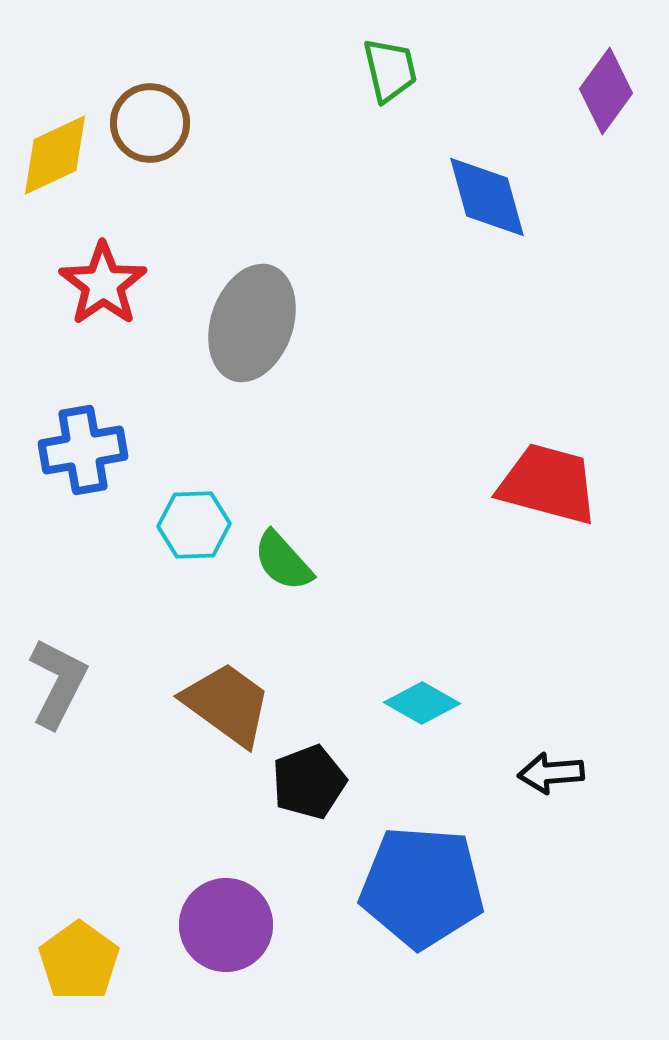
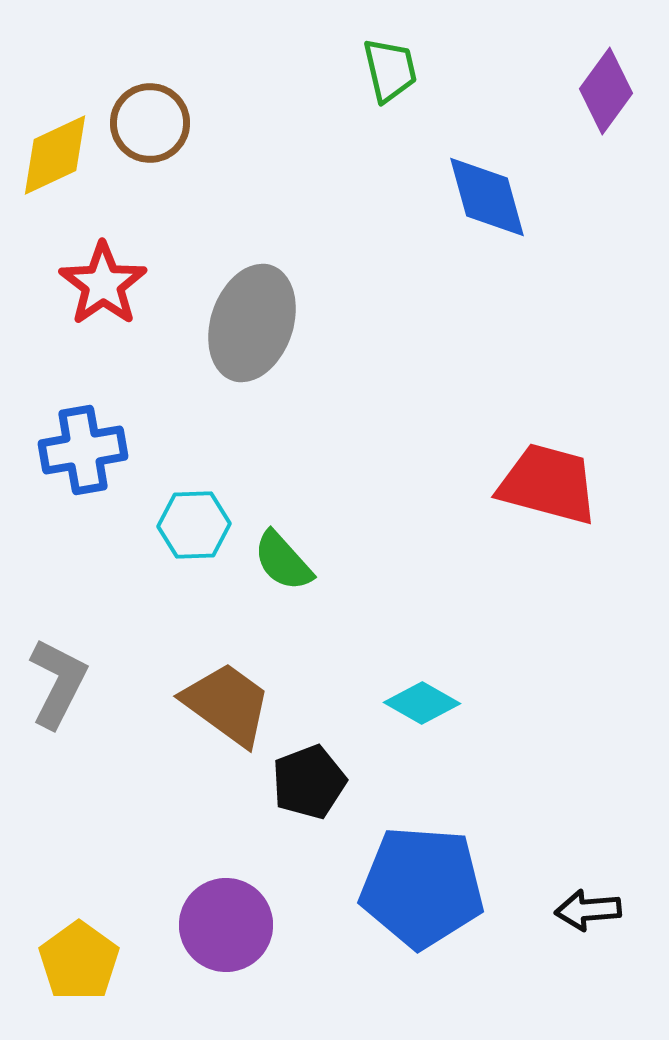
black arrow: moved 37 px right, 137 px down
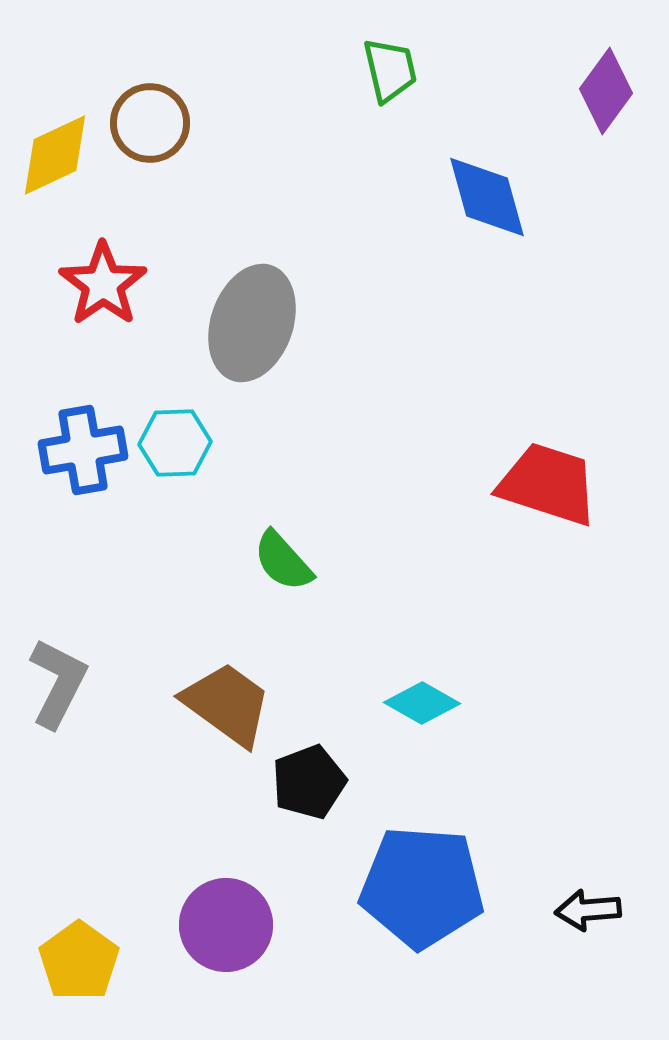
red trapezoid: rotated 3 degrees clockwise
cyan hexagon: moved 19 px left, 82 px up
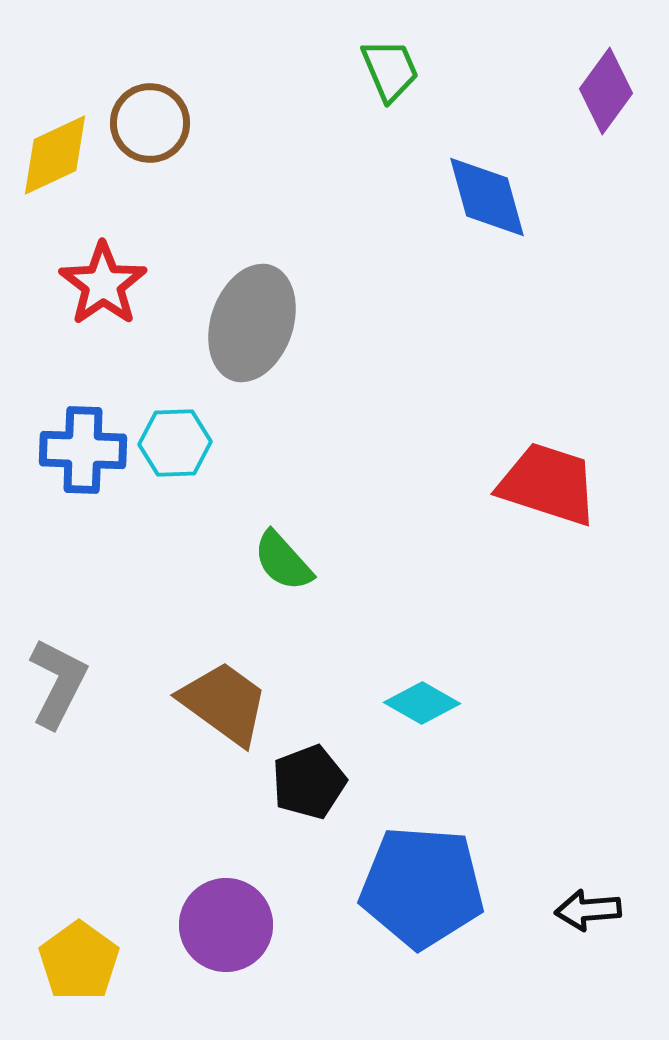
green trapezoid: rotated 10 degrees counterclockwise
blue cross: rotated 12 degrees clockwise
brown trapezoid: moved 3 px left, 1 px up
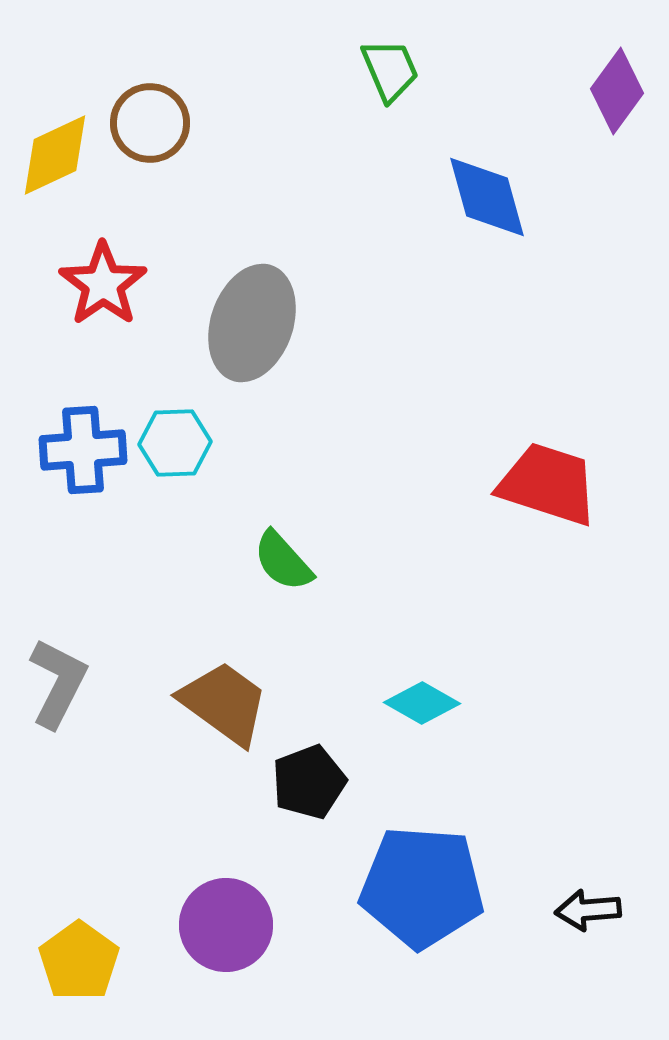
purple diamond: moved 11 px right
blue cross: rotated 6 degrees counterclockwise
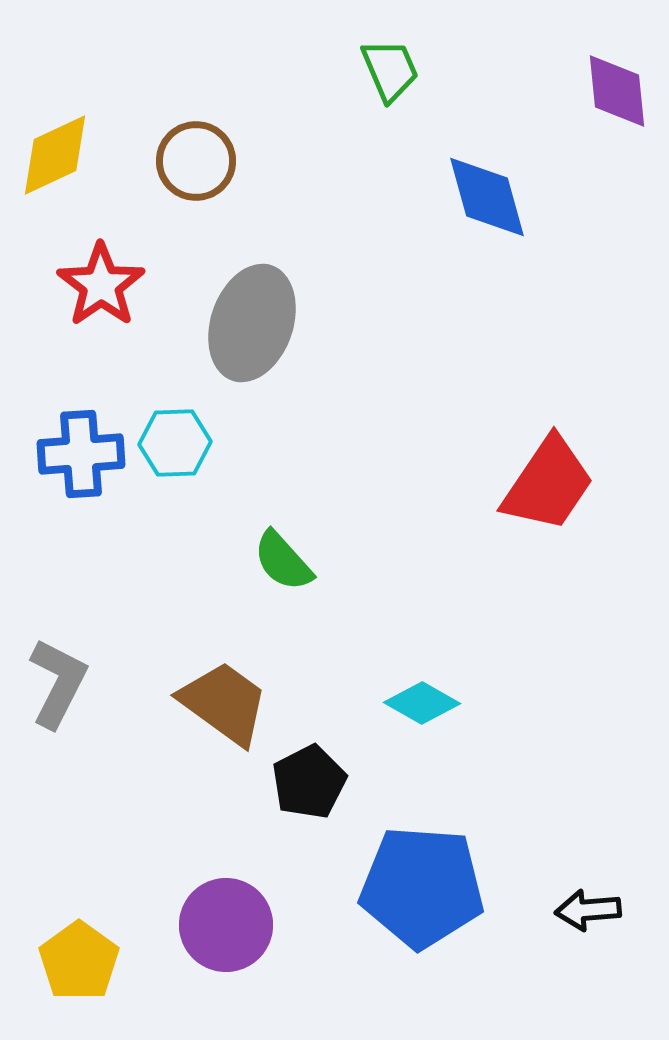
purple diamond: rotated 42 degrees counterclockwise
brown circle: moved 46 px right, 38 px down
red star: moved 2 px left, 1 px down
blue cross: moved 2 px left, 4 px down
red trapezoid: rotated 106 degrees clockwise
black pentagon: rotated 6 degrees counterclockwise
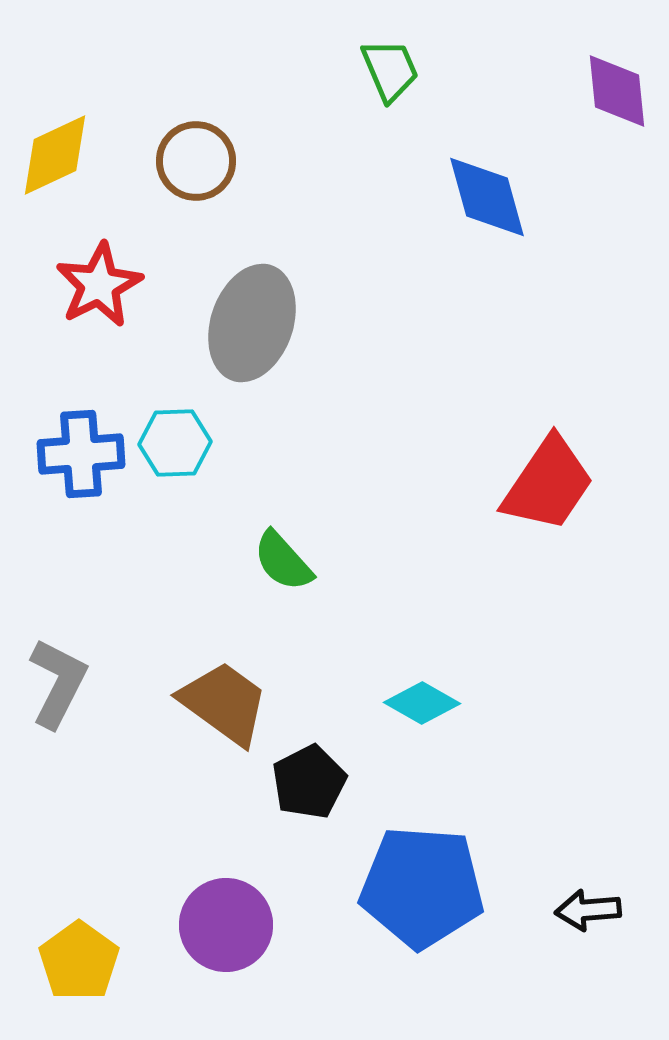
red star: moved 2 px left; rotated 8 degrees clockwise
